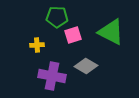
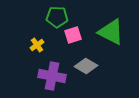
yellow cross: rotated 32 degrees counterclockwise
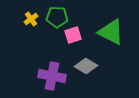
yellow cross: moved 6 px left, 26 px up
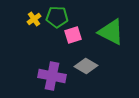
yellow cross: moved 3 px right
